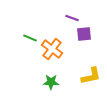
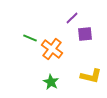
purple line: rotated 64 degrees counterclockwise
purple square: moved 1 px right
yellow L-shape: rotated 25 degrees clockwise
green star: rotated 28 degrees clockwise
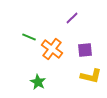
purple square: moved 16 px down
green line: moved 1 px left, 1 px up
green star: moved 13 px left
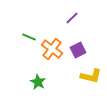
purple square: moved 7 px left; rotated 21 degrees counterclockwise
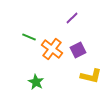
green star: moved 2 px left
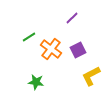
green line: rotated 56 degrees counterclockwise
orange cross: moved 1 px left
yellow L-shape: rotated 140 degrees clockwise
green star: rotated 21 degrees counterclockwise
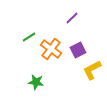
yellow L-shape: moved 1 px right, 6 px up
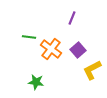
purple line: rotated 24 degrees counterclockwise
green line: rotated 40 degrees clockwise
purple square: rotated 14 degrees counterclockwise
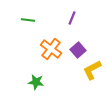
green line: moved 1 px left, 17 px up
